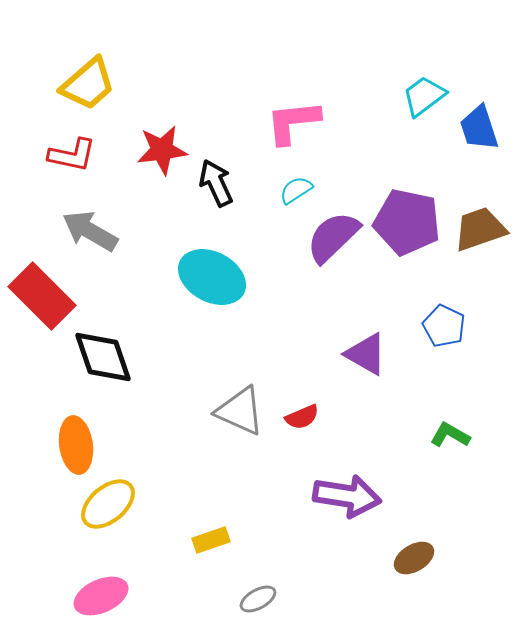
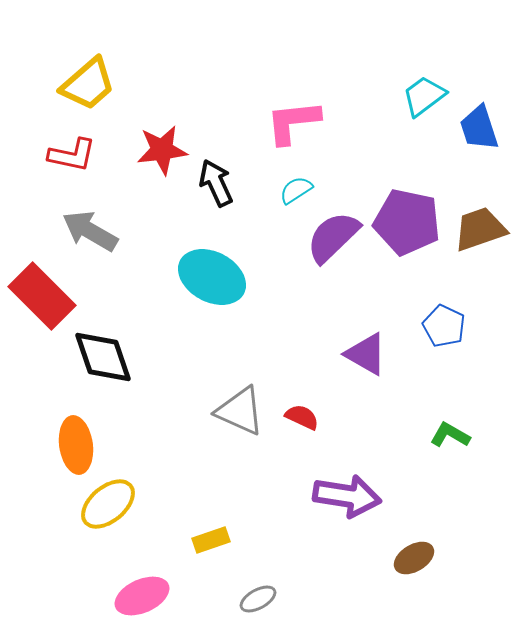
red semicircle: rotated 132 degrees counterclockwise
pink ellipse: moved 41 px right
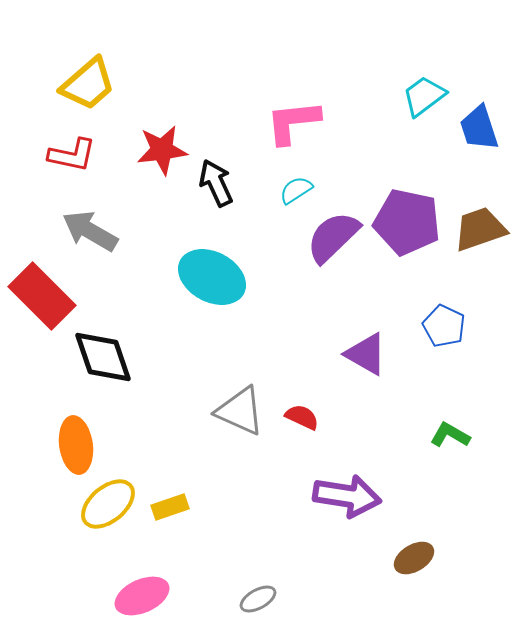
yellow rectangle: moved 41 px left, 33 px up
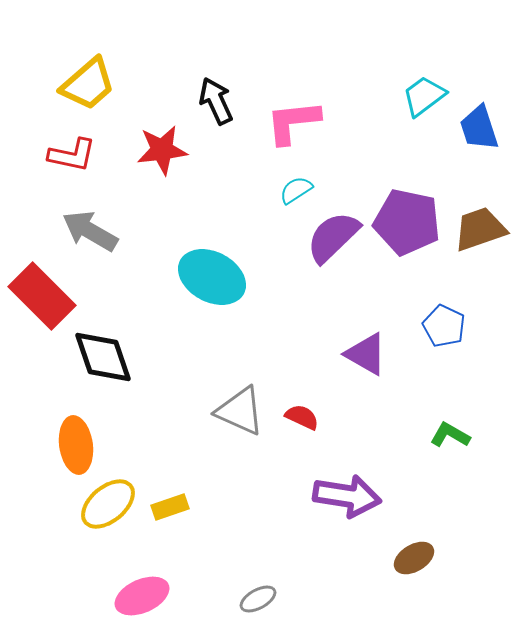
black arrow: moved 82 px up
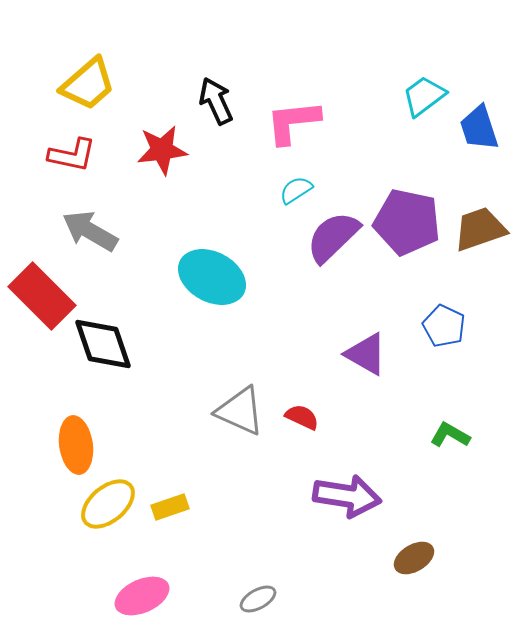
black diamond: moved 13 px up
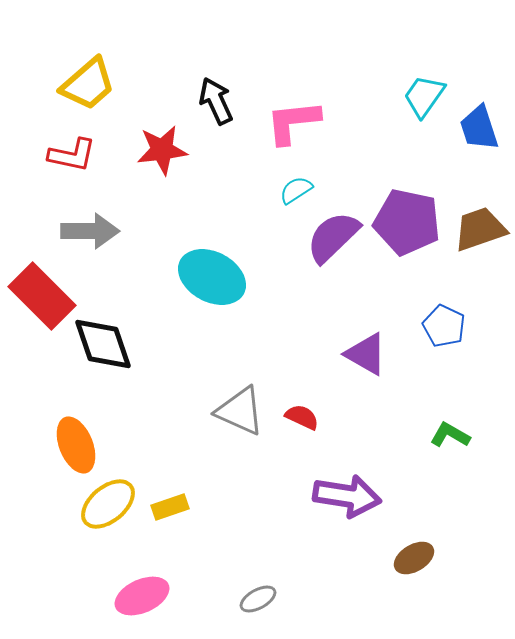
cyan trapezoid: rotated 18 degrees counterclockwise
gray arrow: rotated 150 degrees clockwise
orange ellipse: rotated 14 degrees counterclockwise
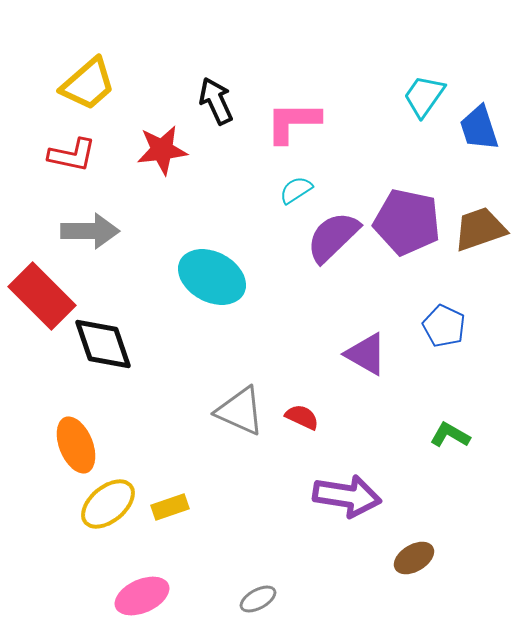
pink L-shape: rotated 6 degrees clockwise
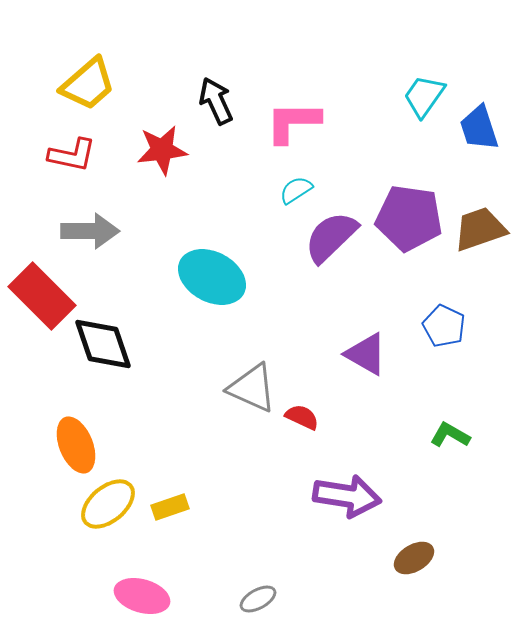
purple pentagon: moved 2 px right, 4 px up; rotated 4 degrees counterclockwise
purple semicircle: moved 2 px left
gray triangle: moved 12 px right, 23 px up
pink ellipse: rotated 40 degrees clockwise
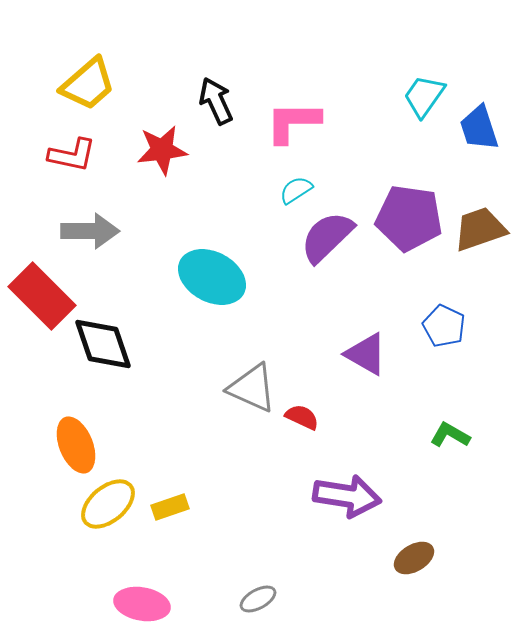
purple semicircle: moved 4 px left
pink ellipse: moved 8 px down; rotated 6 degrees counterclockwise
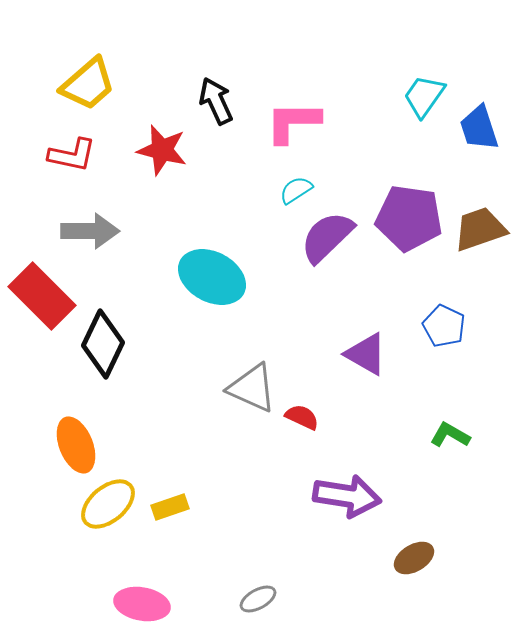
red star: rotated 21 degrees clockwise
black diamond: rotated 44 degrees clockwise
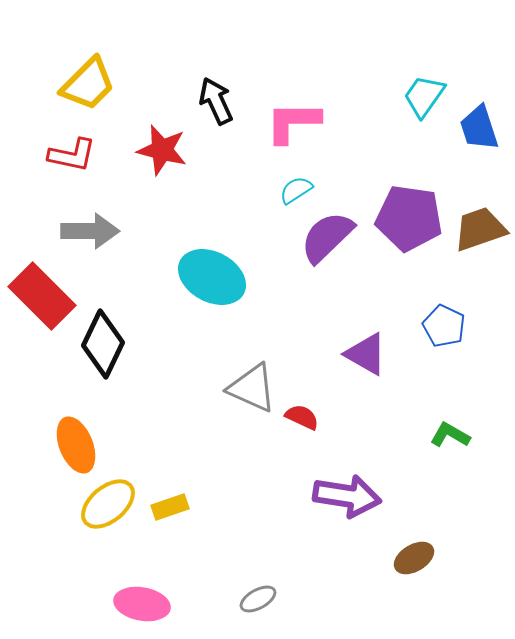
yellow trapezoid: rotated 4 degrees counterclockwise
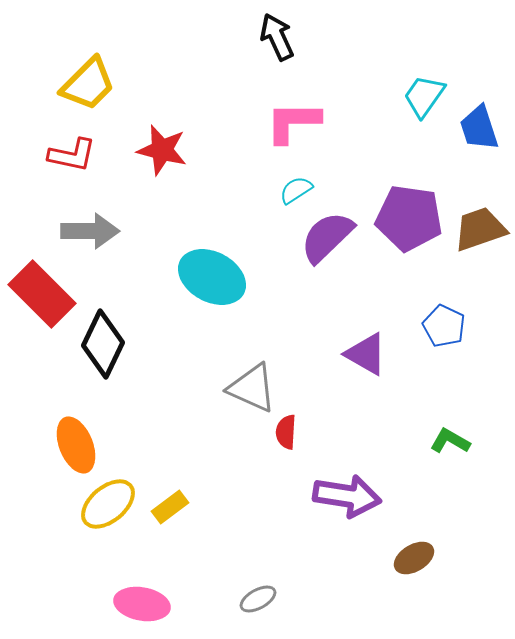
black arrow: moved 61 px right, 64 px up
red rectangle: moved 2 px up
red semicircle: moved 16 px left, 15 px down; rotated 112 degrees counterclockwise
green L-shape: moved 6 px down
yellow rectangle: rotated 18 degrees counterclockwise
